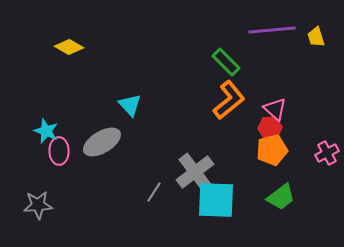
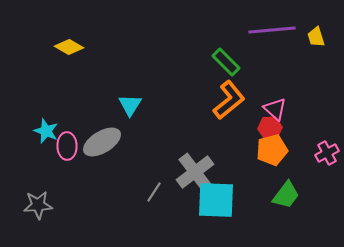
cyan triangle: rotated 15 degrees clockwise
pink ellipse: moved 8 px right, 5 px up
green trapezoid: moved 5 px right, 2 px up; rotated 16 degrees counterclockwise
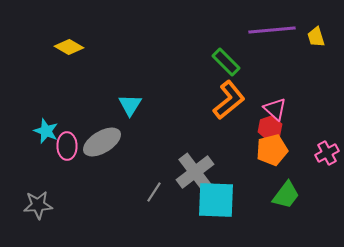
red hexagon: rotated 15 degrees counterclockwise
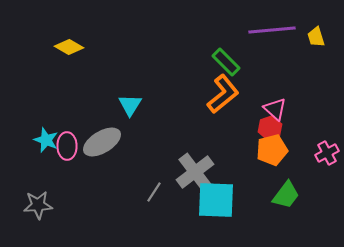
orange L-shape: moved 6 px left, 6 px up
cyan star: moved 9 px down
